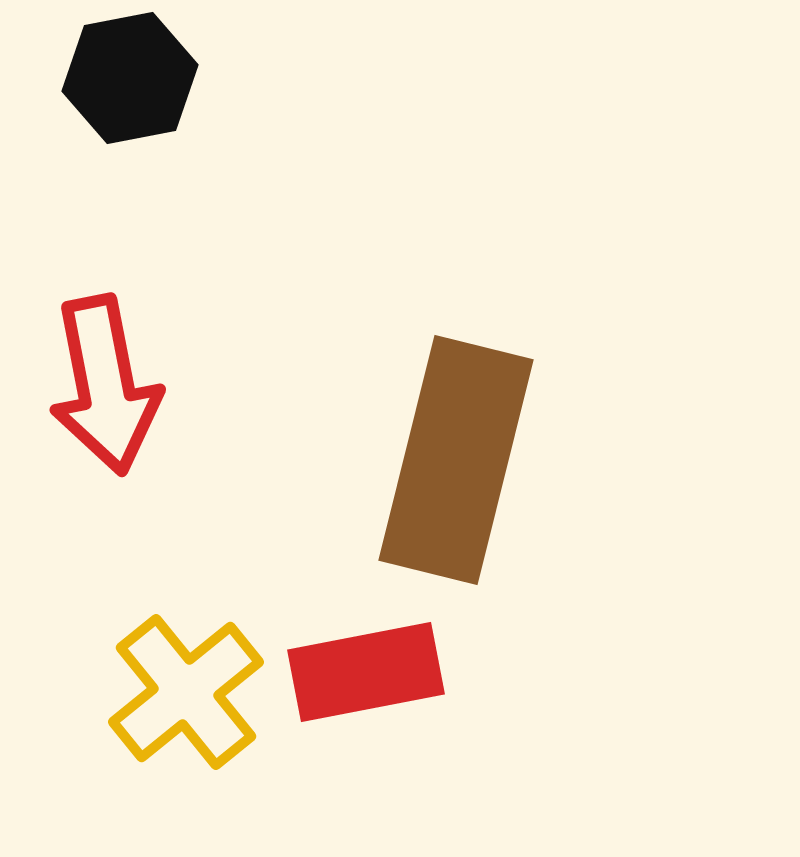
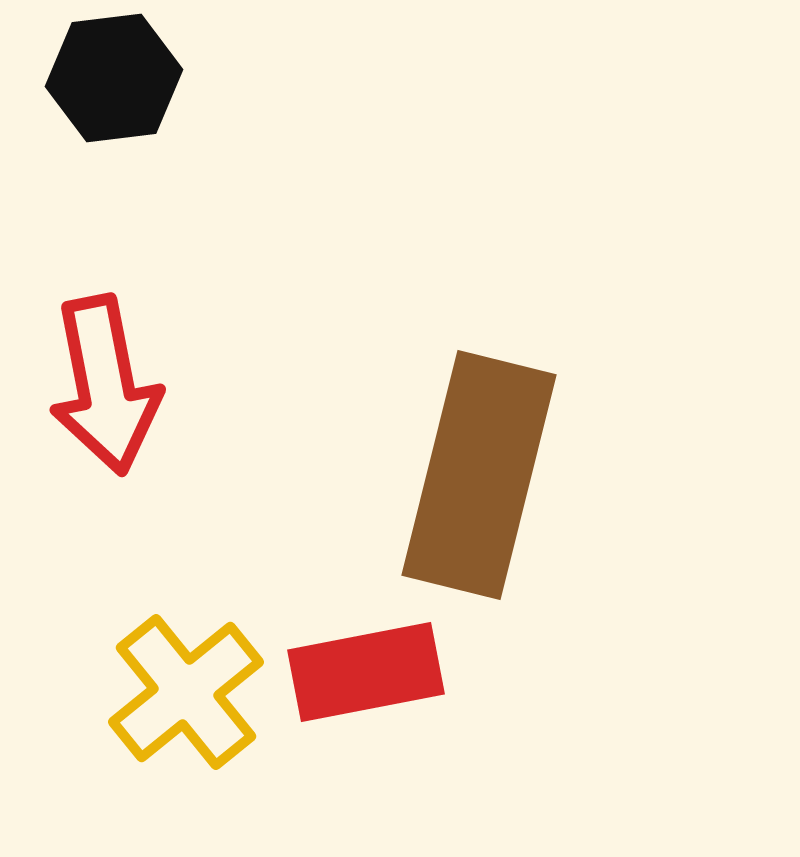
black hexagon: moved 16 px left; rotated 4 degrees clockwise
brown rectangle: moved 23 px right, 15 px down
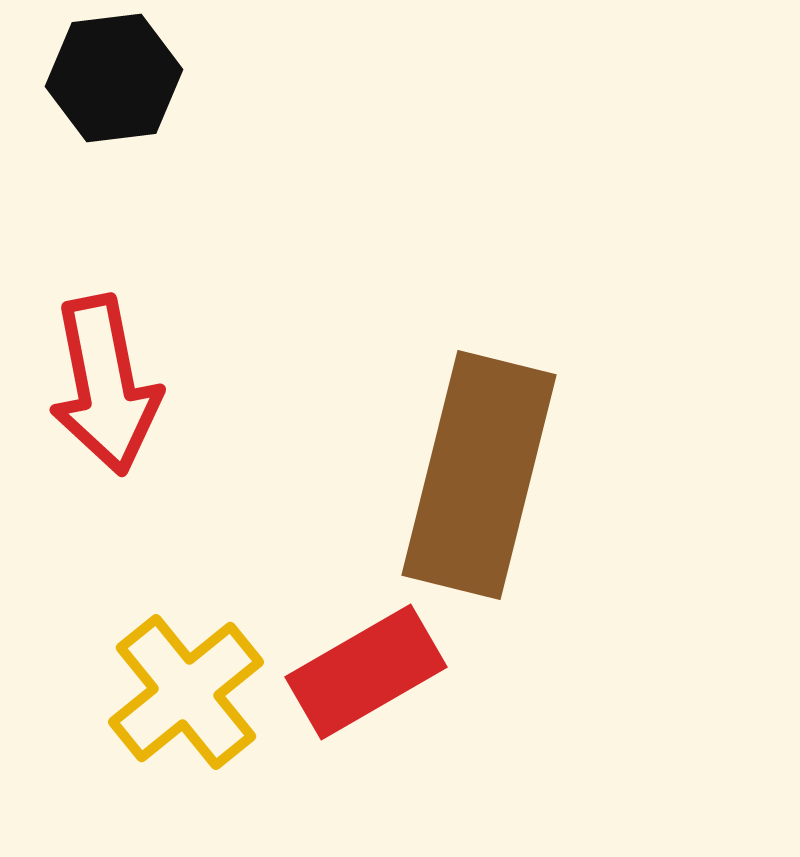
red rectangle: rotated 19 degrees counterclockwise
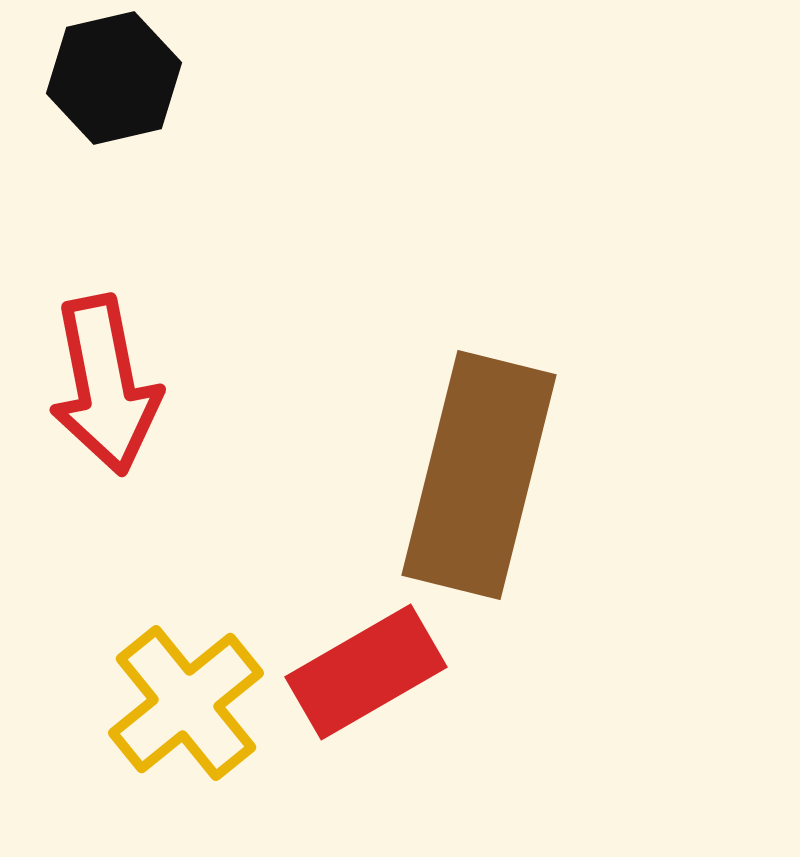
black hexagon: rotated 6 degrees counterclockwise
yellow cross: moved 11 px down
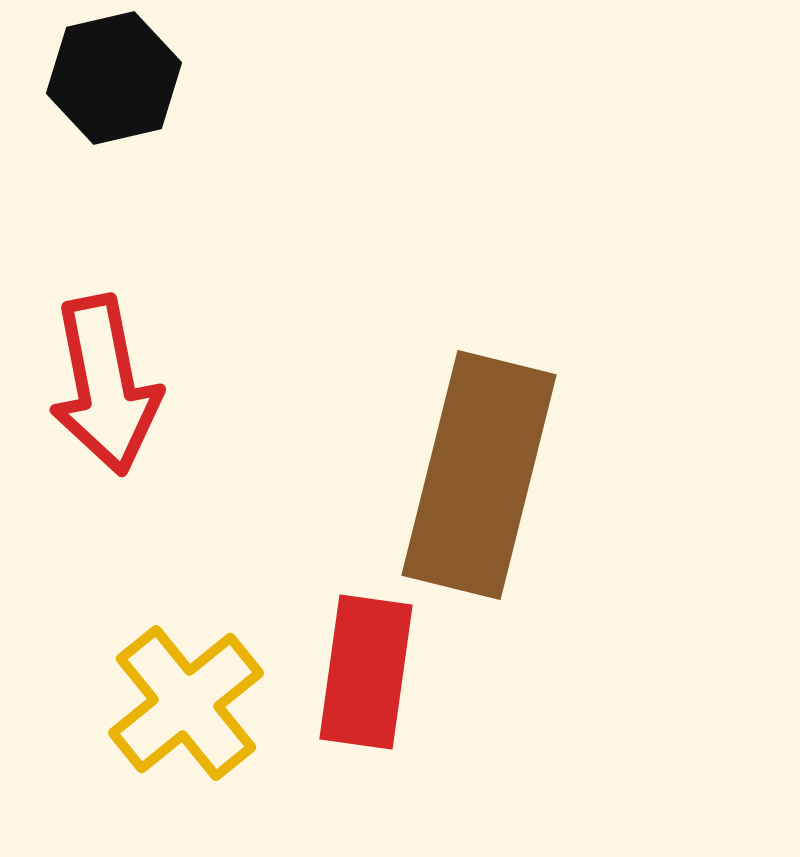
red rectangle: rotated 52 degrees counterclockwise
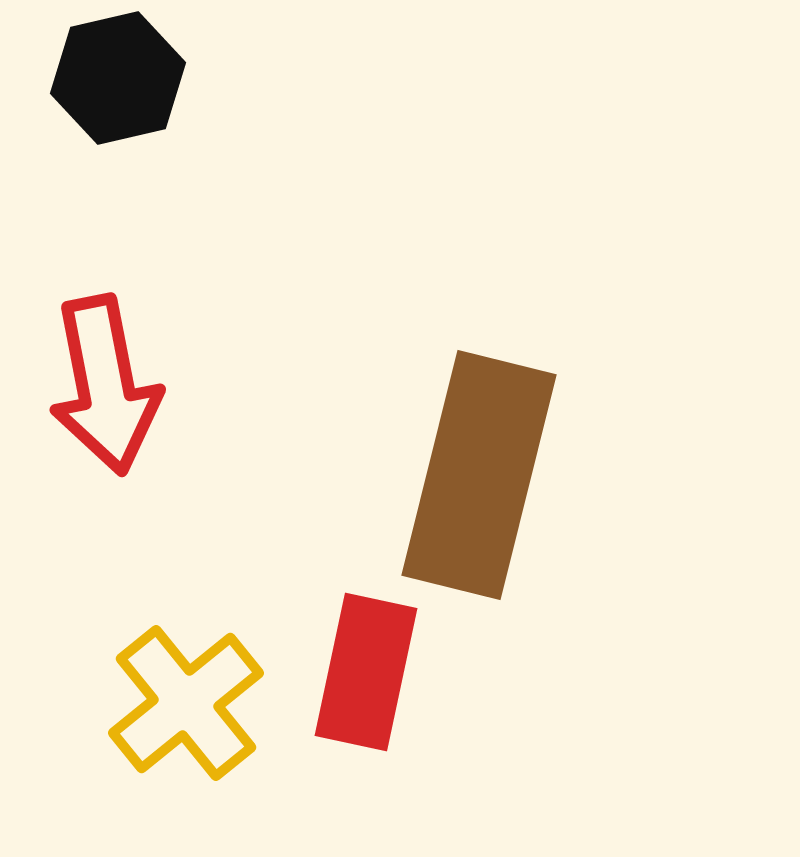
black hexagon: moved 4 px right
red rectangle: rotated 4 degrees clockwise
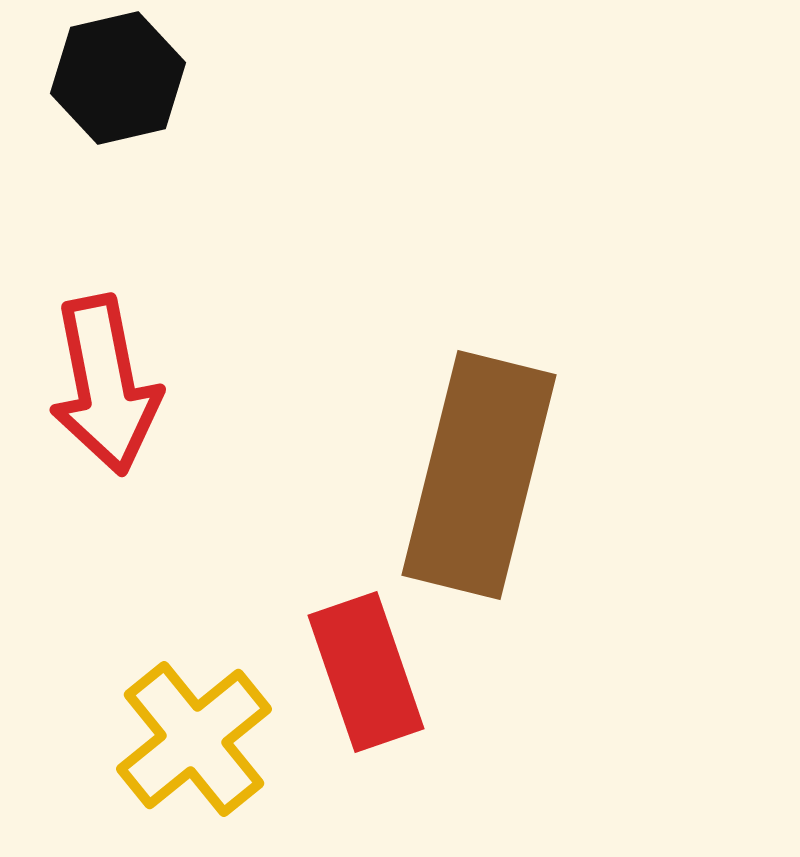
red rectangle: rotated 31 degrees counterclockwise
yellow cross: moved 8 px right, 36 px down
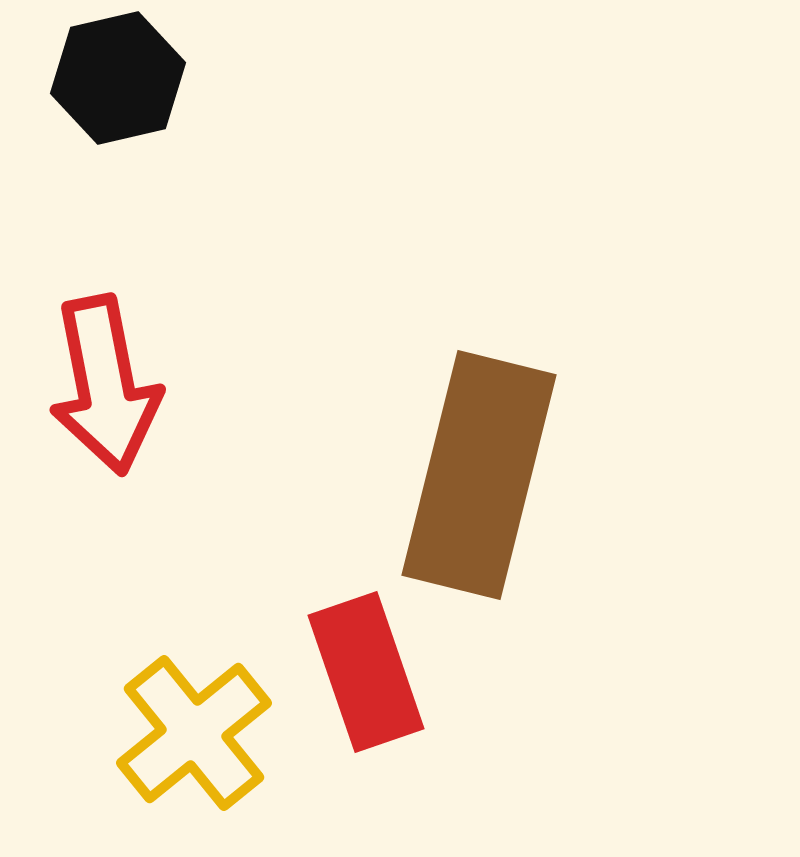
yellow cross: moved 6 px up
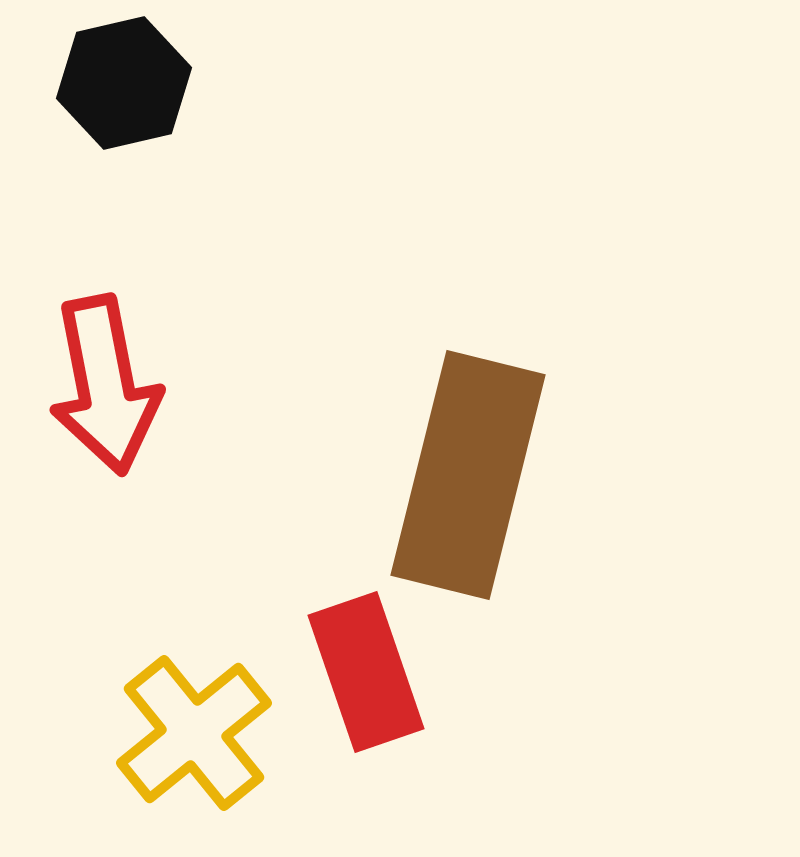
black hexagon: moved 6 px right, 5 px down
brown rectangle: moved 11 px left
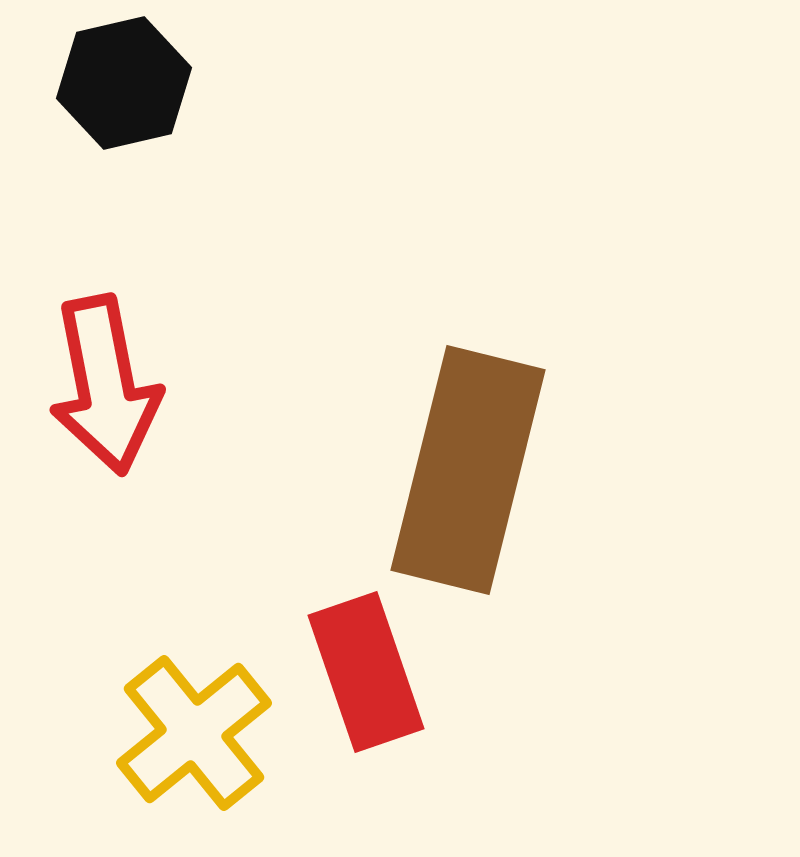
brown rectangle: moved 5 px up
